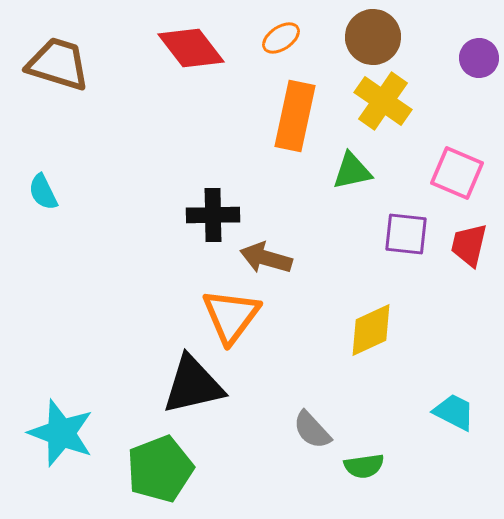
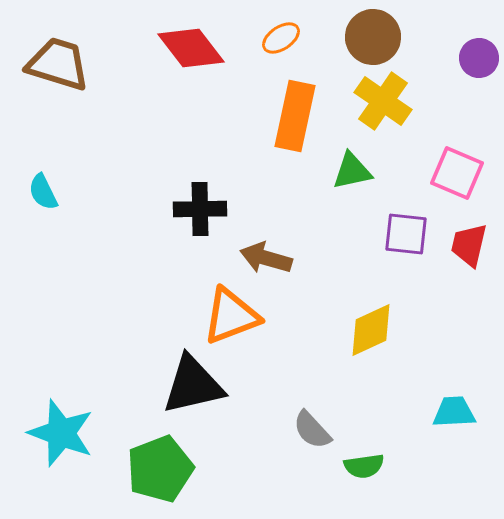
black cross: moved 13 px left, 6 px up
orange triangle: rotated 32 degrees clockwise
cyan trapezoid: rotated 30 degrees counterclockwise
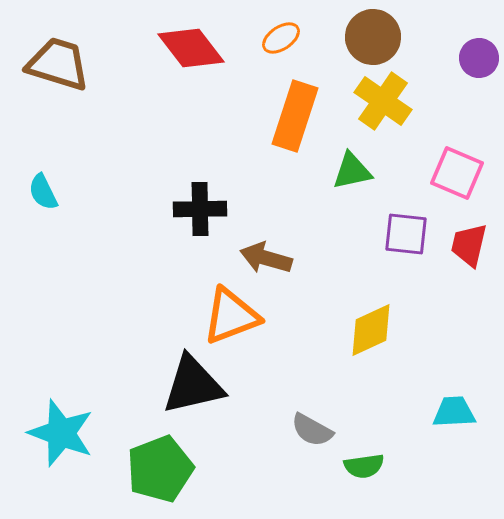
orange rectangle: rotated 6 degrees clockwise
gray semicircle: rotated 18 degrees counterclockwise
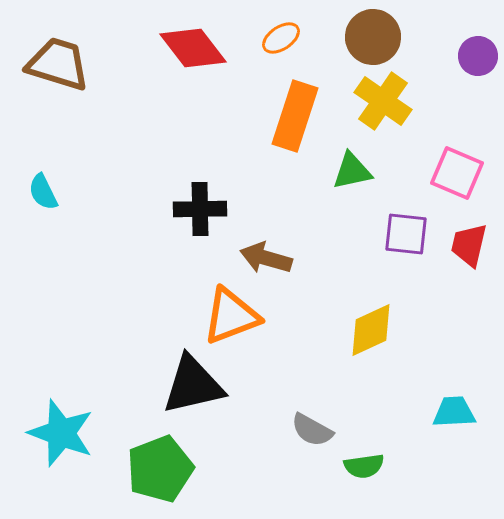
red diamond: moved 2 px right
purple circle: moved 1 px left, 2 px up
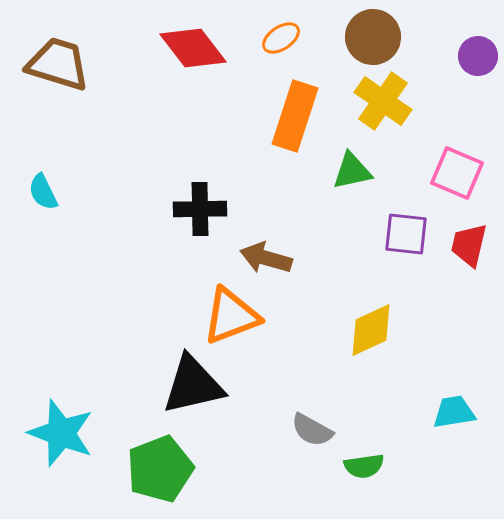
cyan trapezoid: rotated 6 degrees counterclockwise
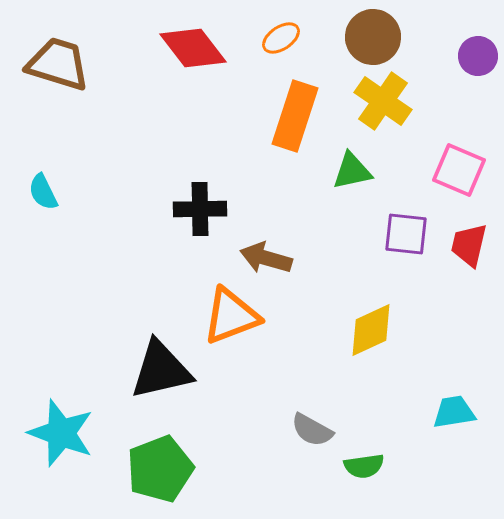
pink square: moved 2 px right, 3 px up
black triangle: moved 32 px left, 15 px up
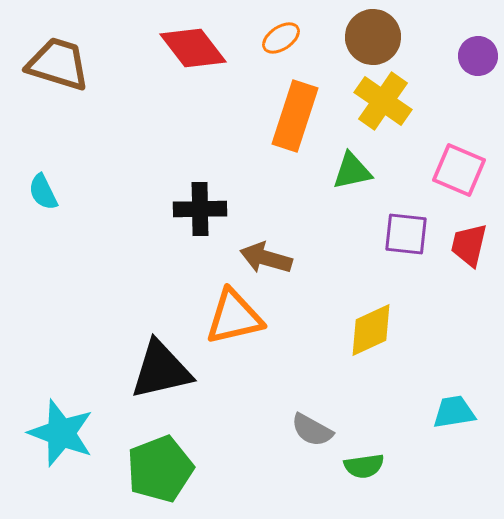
orange triangle: moved 3 px right, 1 px down; rotated 8 degrees clockwise
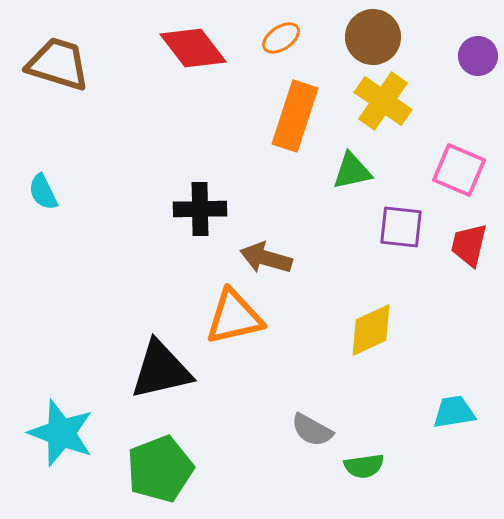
purple square: moved 5 px left, 7 px up
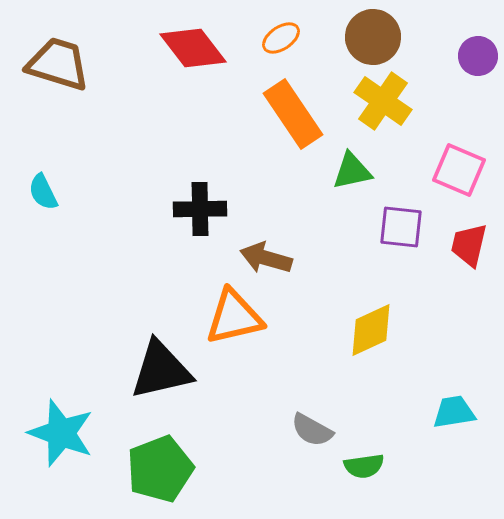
orange rectangle: moved 2 px left, 2 px up; rotated 52 degrees counterclockwise
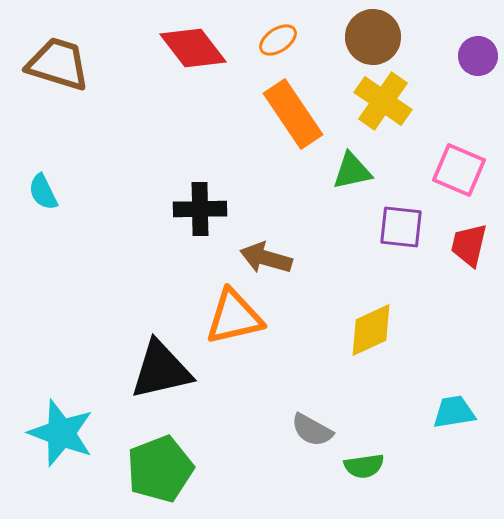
orange ellipse: moved 3 px left, 2 px down
